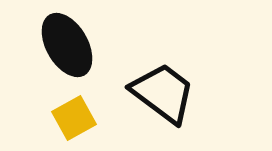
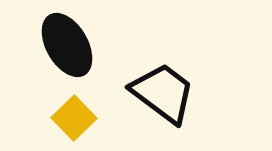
yellow square: rotated 15 degrees counterclockwise
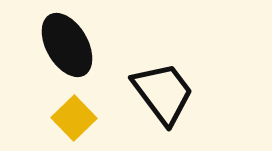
black trapezoid: rotated 16 degrees clockwise
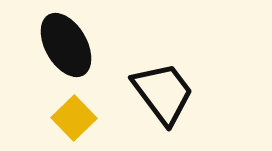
black ellipse: moved 1 px left
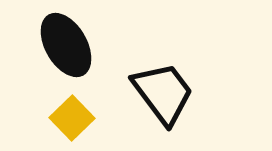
yellow square: moved 2 px left
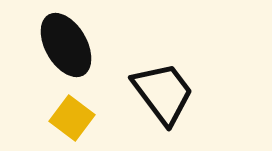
yellow square: rotated 9 degrees counterclockwise
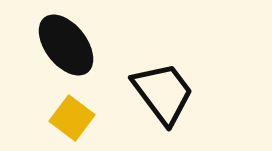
black ellipse: rotated 8 degrees counterclockwise
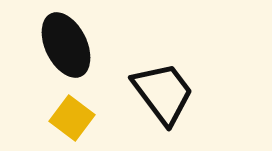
black ellipse: rotated 12 degrees clockwise
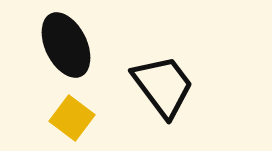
black trapezoid: moved 7 px up
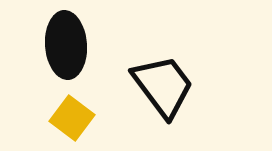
black ellipse: rotated 22 degrees clockwise
